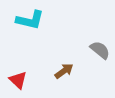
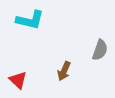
gray semicircle: rotated 70 degrees clockwise
brown arrow: rotated 150 degrees clockwise
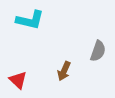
gray semicircle: moved 2 px left, 1 px down
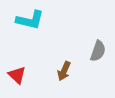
red triangle: moved 1 px left, 5 px up
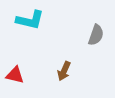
gray semicircle: moved 2 px left, 16 px up
red triangle: moved 2 px left; rotated 30 degrees counterclockwise
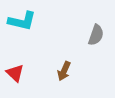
cyan L-shape: moved 8 px left, 1 px down
red triangle: moved 2 px up; rotated 30 degrees clockwise
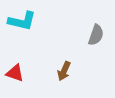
red triangle: rotated 24 degrees counterclockwise
